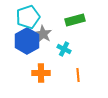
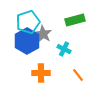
cyan pentagon: moved 5 px down
orange line: rotated 32 degrees counterclockwise
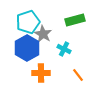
blue hexagon: moved 7 px down
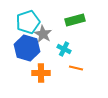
blue hexagon: rotated 15 degrees counterclockwise
orange line: moved 2 px left, 7 px up; rotated 40 degrees counterclockwise
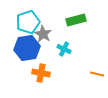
green rectangle: moved 1 px right
blue hexagon: rotated 25 degrees counterclockwise
orange line: moved 21 px right, 6 px down
orange cross: rotated 12 degrees clockwise
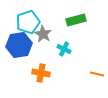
blue hexagon: moved 8 px left, 3 px up
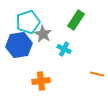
green rectangle: rotated 42 degrees counterclockwise
orange cross: moved 8 px down; rotated 18 degrees counterclockwise
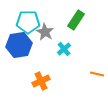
cyan pentagon: rotated 20 degrees clockwise
gray star: moved 2 px right, 2 px up
cyan cross: rotated 24 degrees clockwise
orange cross: rotated 18 degrees counterclockwise
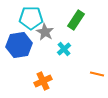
cyan pentagon: moved 3 px right, 4 px up
orange cross: moved 2 px right
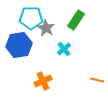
gray star: moved 1 px right, 4 px up
orange line: moved 6 px down
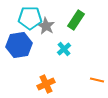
cyan pentagon: moved 1 px left
gray star: moved 2 px up
orange cross: moved 3 px right, 3 px down
